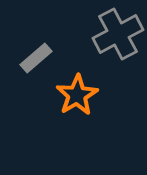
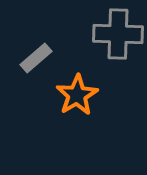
gray cross: rotated 30 degrees clockwise
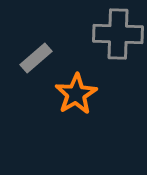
orange star: moved 1 px left, 1 px up
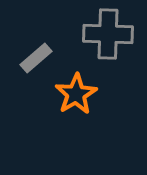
gray cross: moved 10 px left
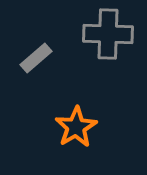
orange star: moved 33 px down
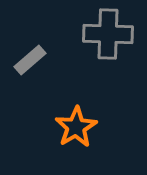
gray rectangle: moved 6 px left, 2 px down
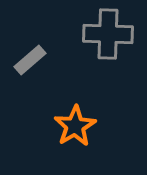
orange star: moved 1 px left, 1 px up
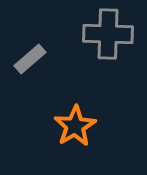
gray rectangle: moved 1 px up
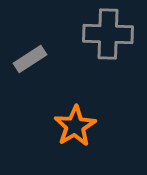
gray rectangle: rotated 8 degrees clockwise
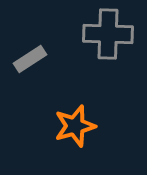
orange star: rotated 15 degrees clockwise
